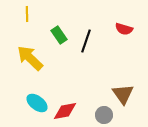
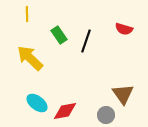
gray circle: moved 2 px right
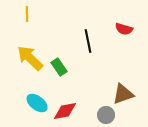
green rectangle: moved 32 px down
black line: moved 2 px right; rotated 30 degrees counterclockwise
brown triangle: rotated 45 degrees clockwise
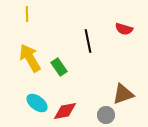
yellow arrow: rotated 16 degrees clockwise
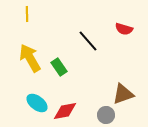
black line: rotated 30 degrees counterclockwise
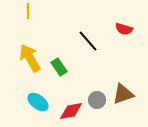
yellow line: moved 1 px right, 3 px up
cyan ellipse: moved 1 px right, 1 px up
red diamond: moved 6 px right
gray circle: moved 9 px left, 15 px up
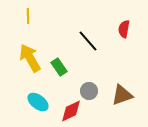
yellow line: moved 5 px down
red semicircle: rotated 84 degrees clockwise
brown triangle: moved 1 px left, 1 px down
gray circle: moved 8 px left, 9 px up
red diamond: rotated 15 degrees counterclockwise
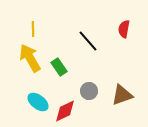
yellow line: moved 5 px right, 13 px down
red diamond: moved 6 px left
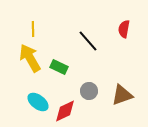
green rectangle: rotated 30 degrees counterclockwise
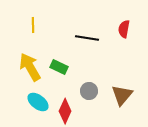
yellow line: moved 4 px up
black line: moved 1 px left, 3 px up; rotated 40 degrees counterclockwise
yellow arrow: moved 9 px down
brown triangle: rotated 30 degrees counterclockwise
red diamond: rotated 40 degrees counterclockwise
